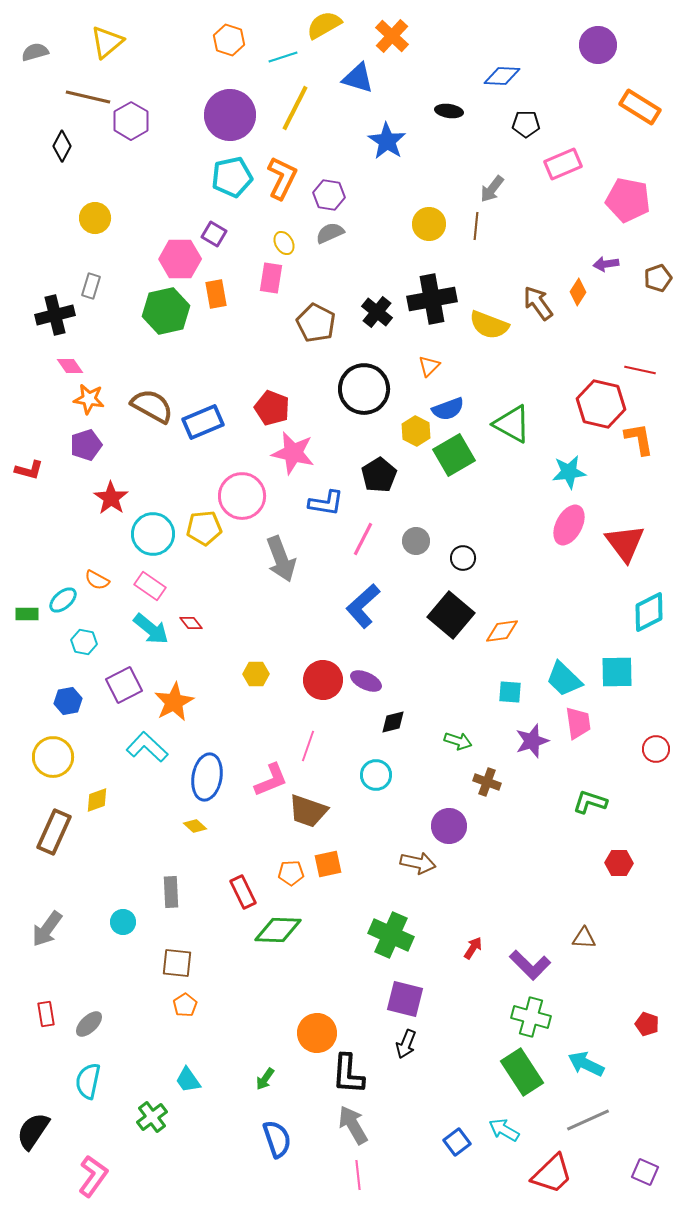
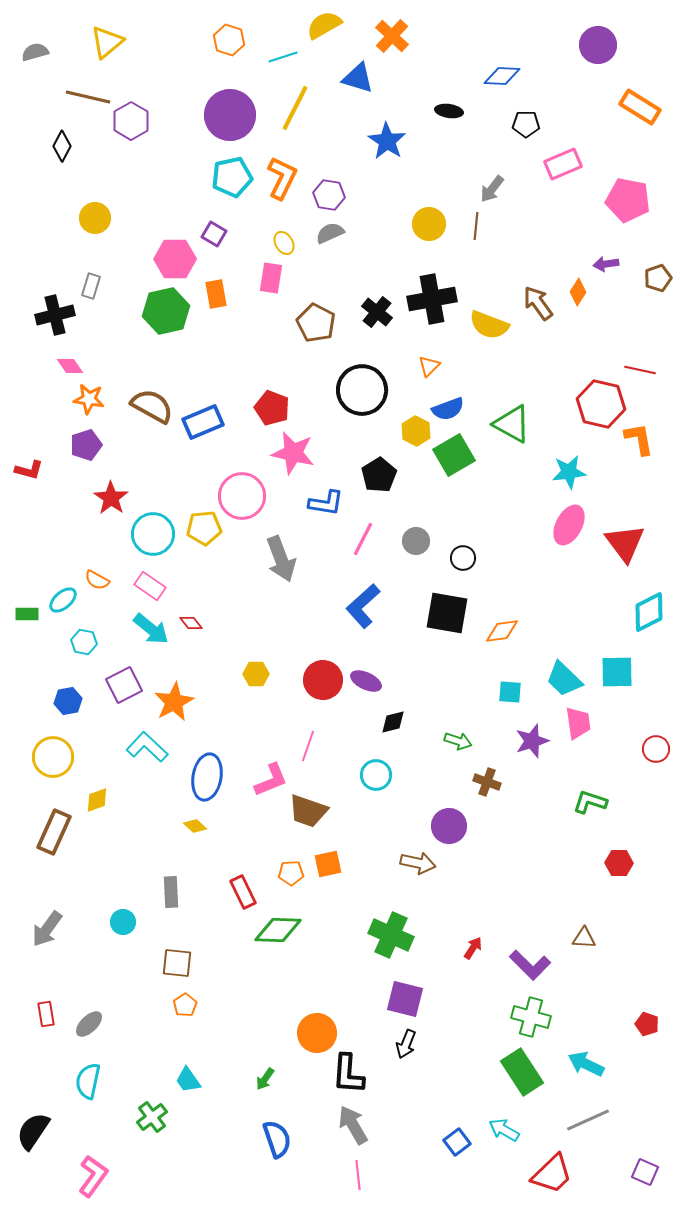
pink hexagon at (180, 259): moved 5 px left
black circle at (364, 389): moved 2 px left, 1 px down
black square at (451, 615): moved 4 px left, 2 px up; rotated 30 degrees counterclockwise
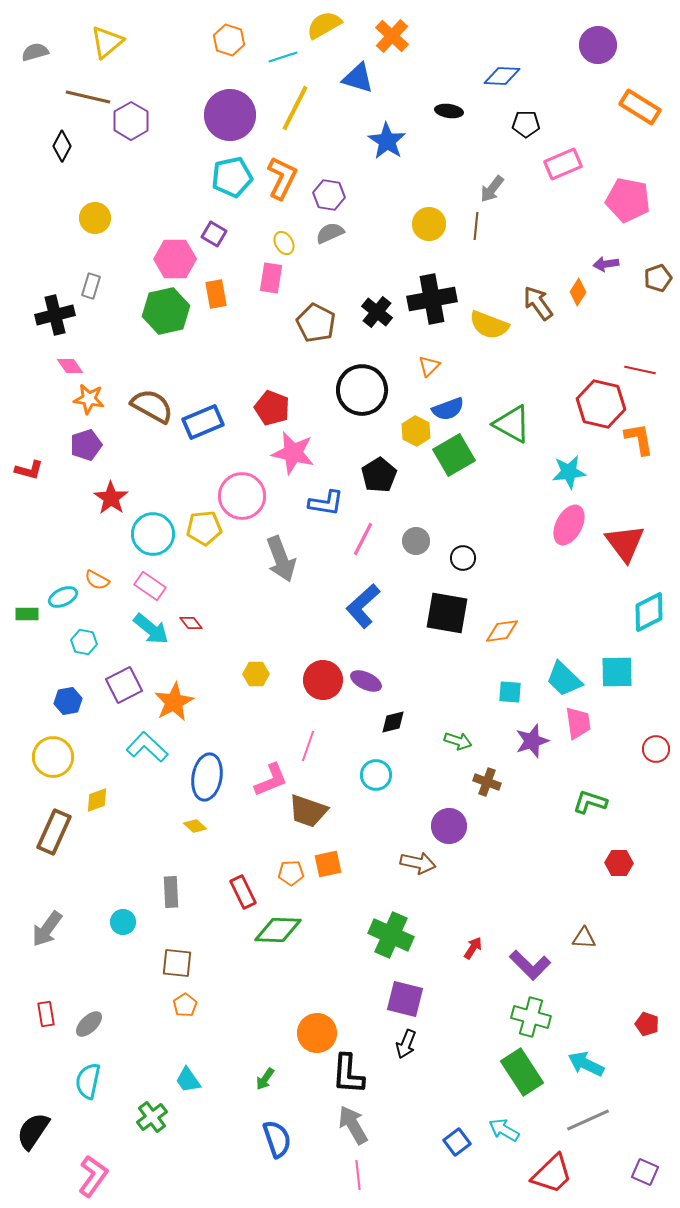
cyan ellipse at (63, 600): moved 3 px up; rotated 16 degrees clockwise
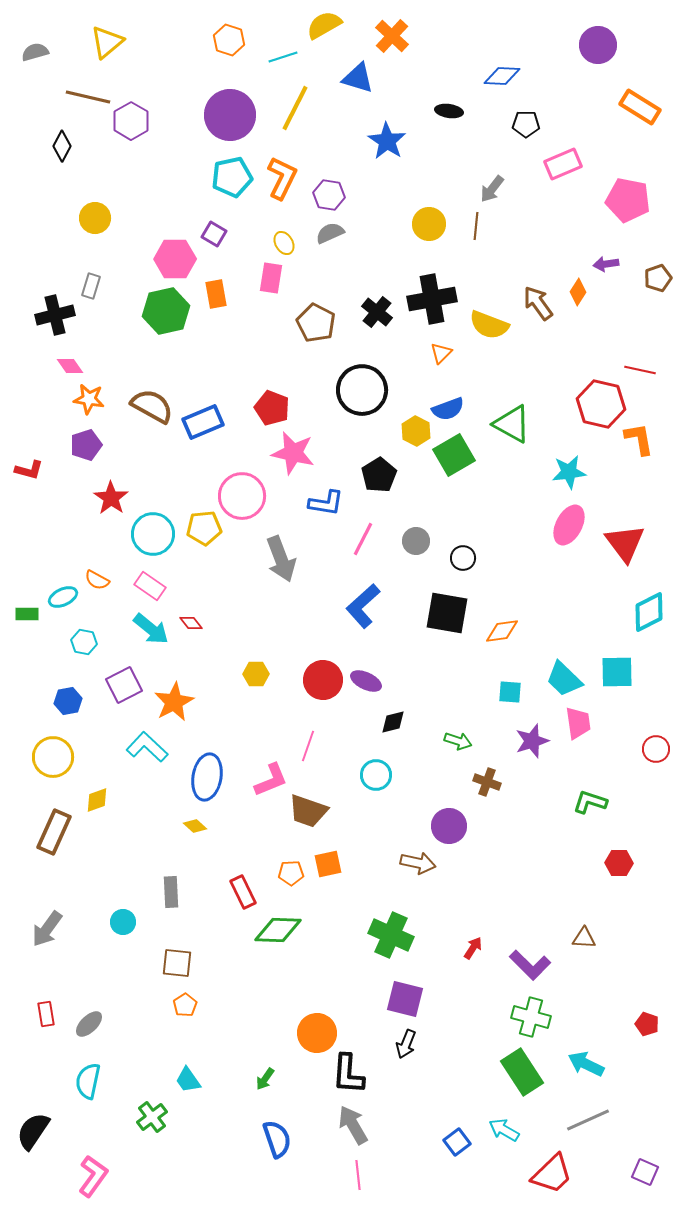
orange triangle at (429, 366): moved 12 px right, 13 px up
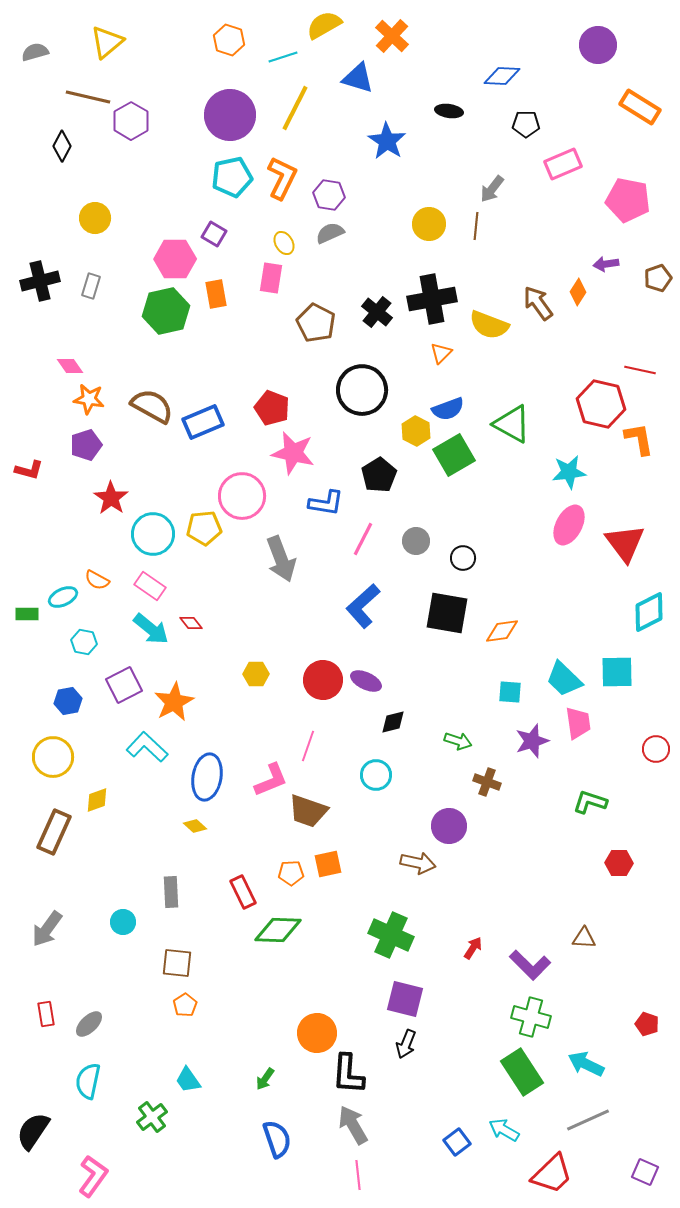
black cross at (55, 315): moved 15 px left, 34 px up
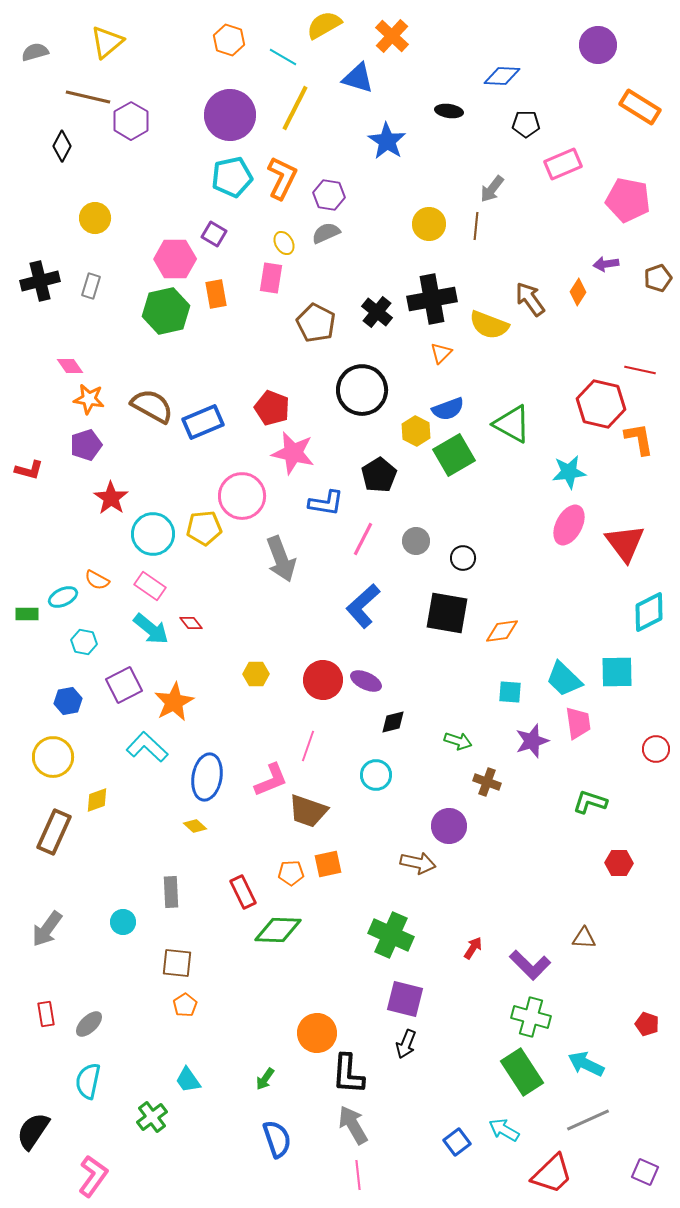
cyan line at (283, 57): rotated 48 degrees clockwise
gray semicircle at (330, 233): moved 4 px left
brown arrow at (538, 303): moved 8 px left, 4 px up
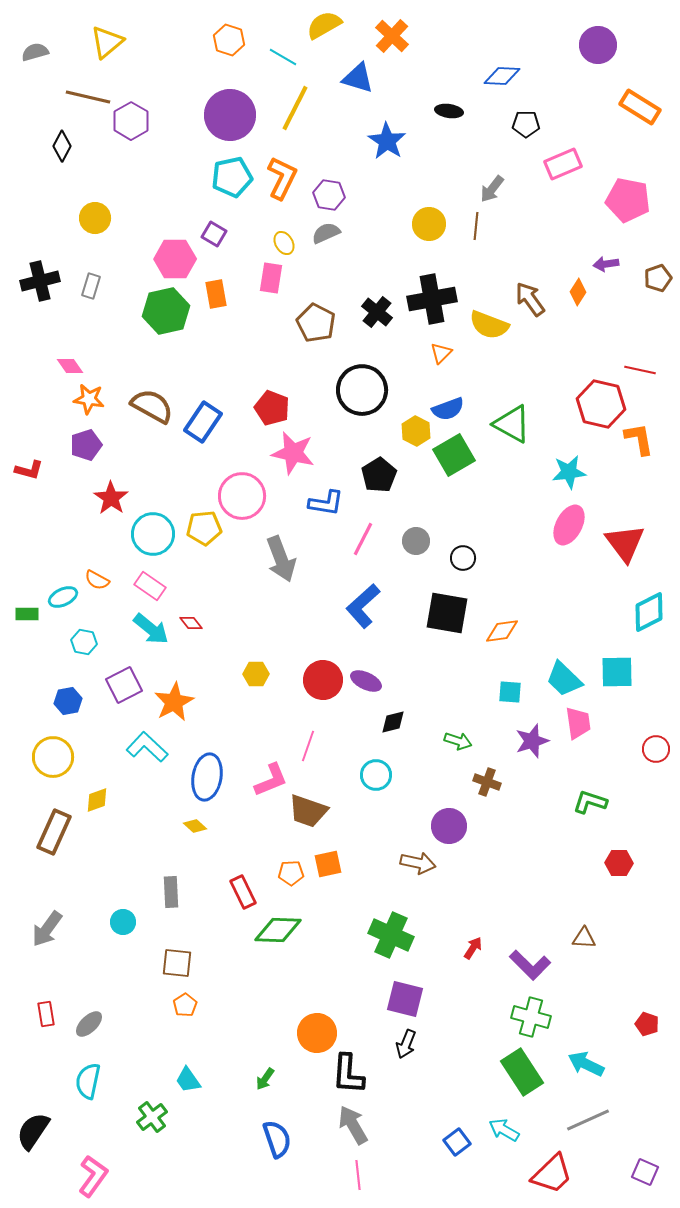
blue rectangle at (203, 422): rotated 33 degrees counterclockwise
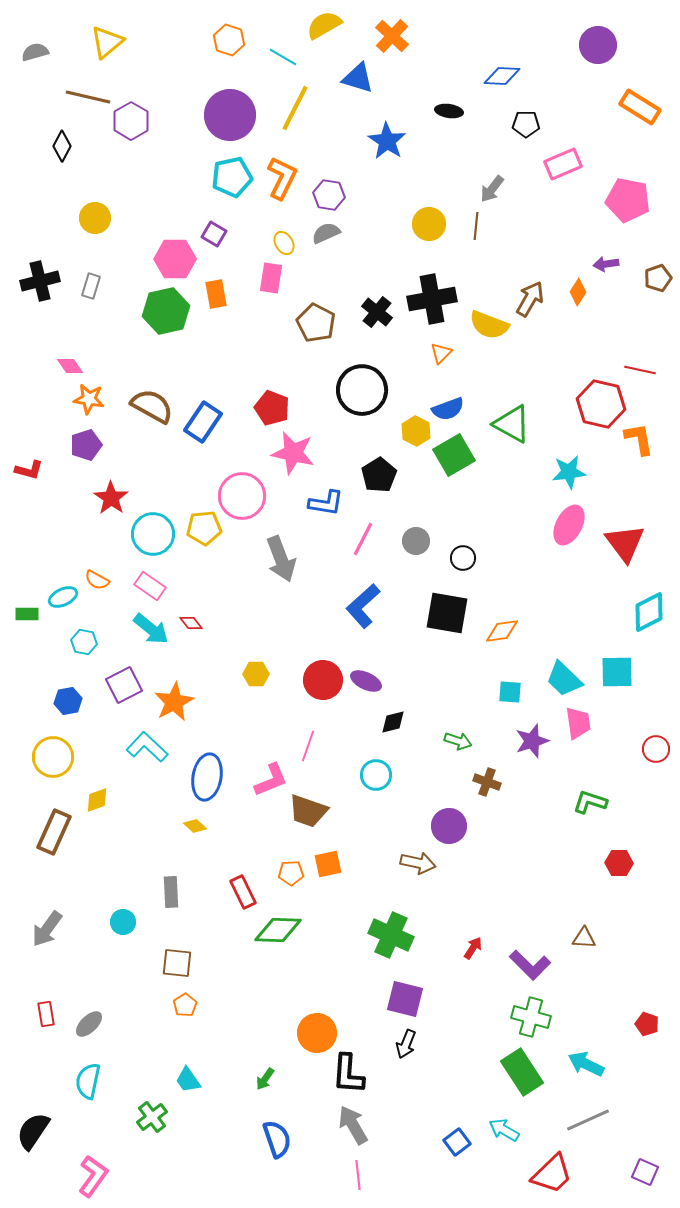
brown arrow at (530, 299): rotated 66 degrees clockwise
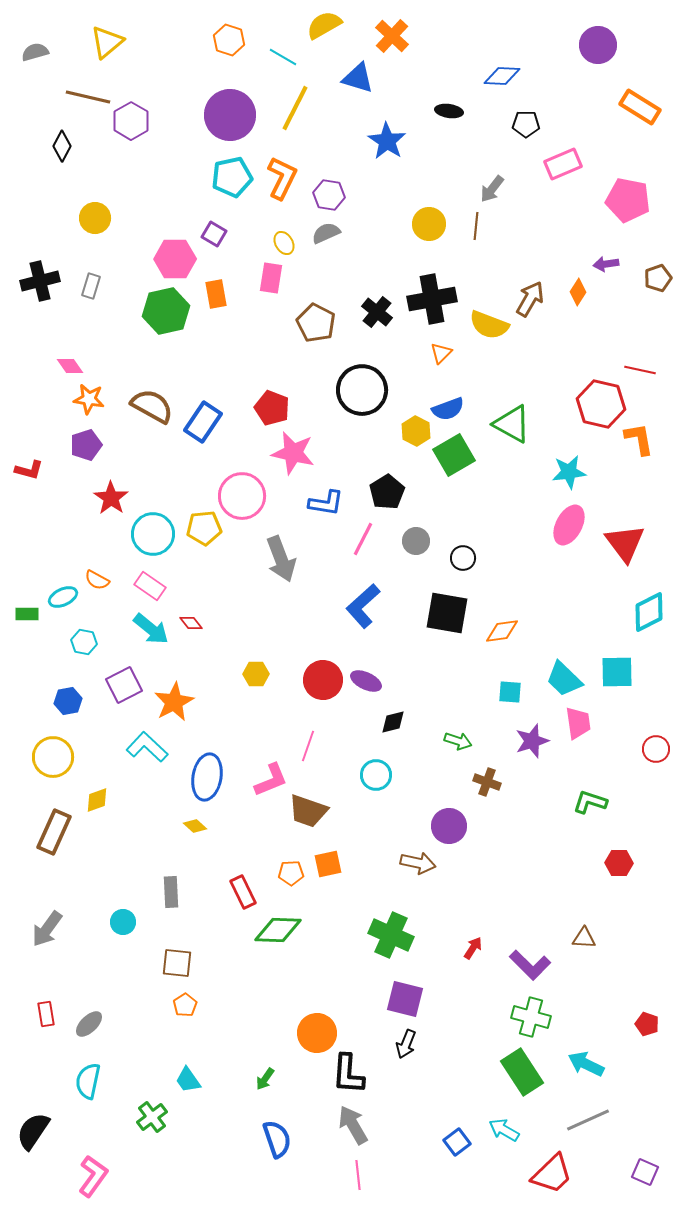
black pentagon at (379, 475): moved 8 px right, 17 px down
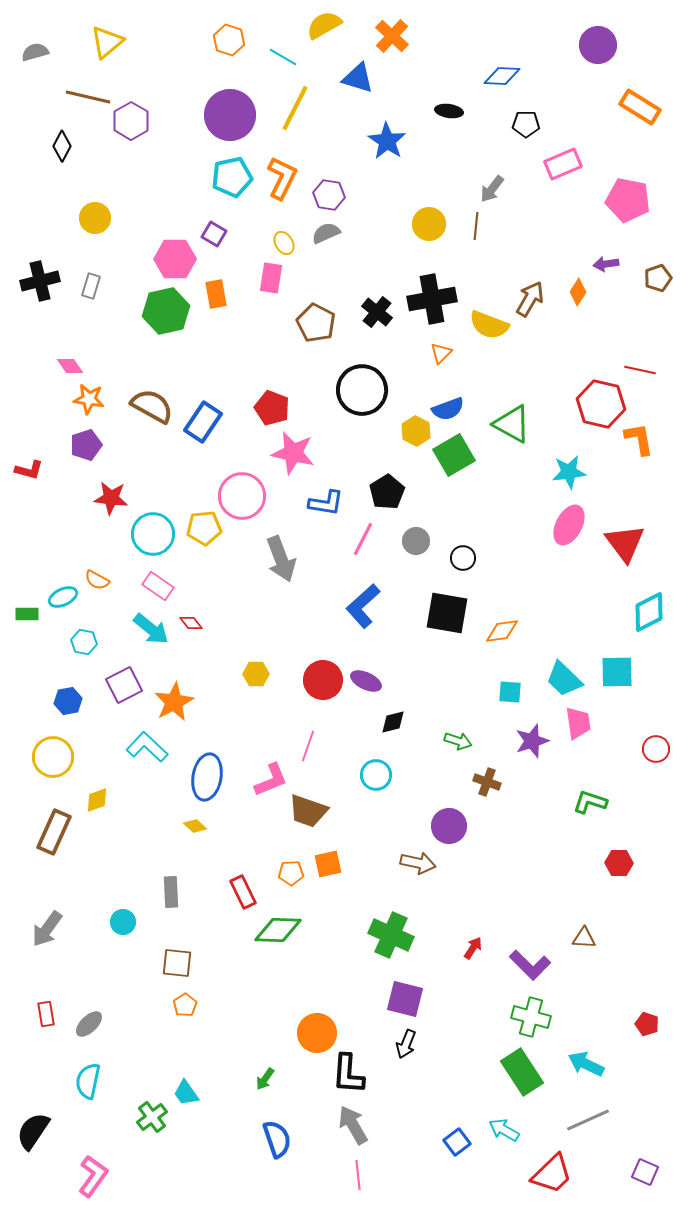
red star at (111, 498): rotated 28 degrees counterclockwise
pink rectangle at (150, 586): moved 8 px right
cyan trapezoid at (188, 1080): moved 2 px left, 13 px down
